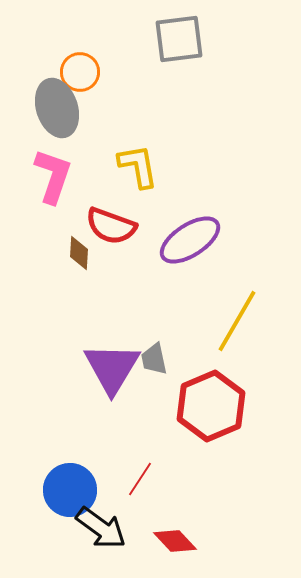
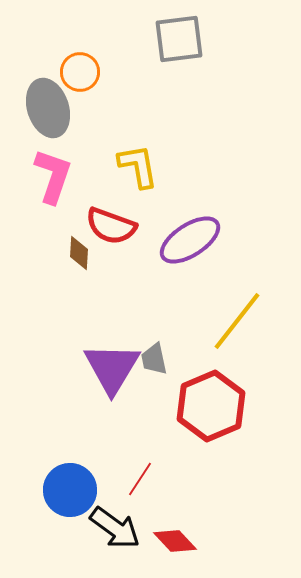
gray ellipse: moved 9 px left
yellow line: rotated 8 degrees clockwise
black arrow: moved 14 px right
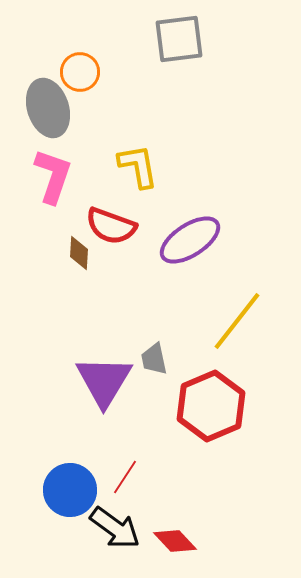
purple triangle: moved 8 px left, 13 px down
red line: moved 15 px left, 2 px up
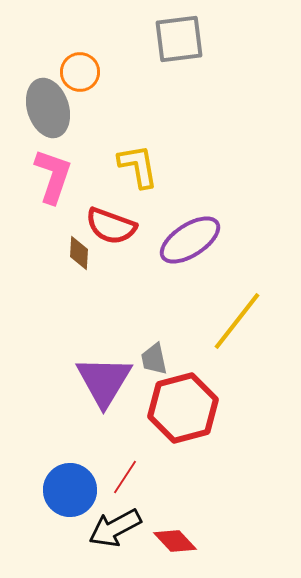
red hexagon: moved 28 px left, 2 px down; rotated 8 degrees clockwise
black arrow: rotated 116 degrees clockwise
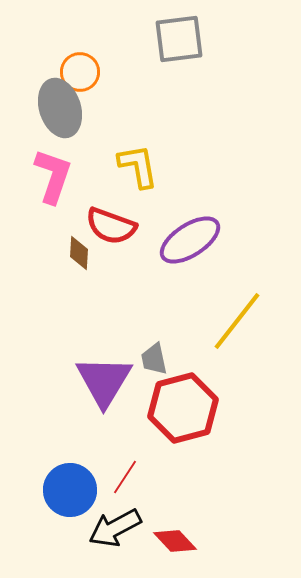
gray ellipse: moved 12 px right
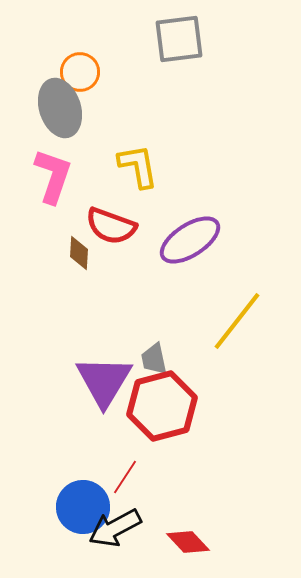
red hexagon: moved 21 px left, 2 px up
blue circle: moved 13 px right, 17 px down
red diamond: moved 13 px right, 1 px down
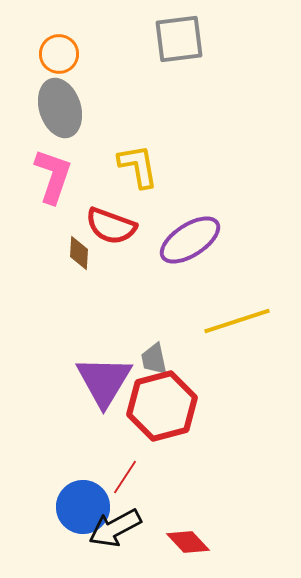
orange circle: moved 21 px left, 18 px up
yellow line: rotated 34 degrees clockwise
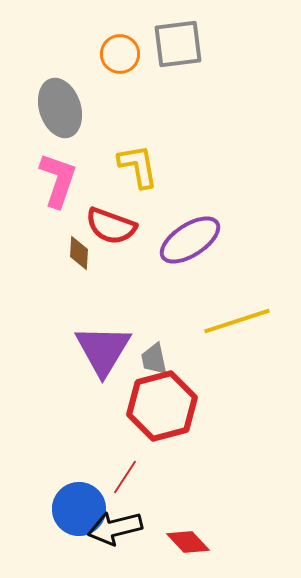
gray square: moved 1 px left, 5 px down
orange circle: moved 61 px right
pink L-shape: moved 5 px right, 4 px down
purple triangle: moved 1 px left, 31 px up
blue circle: moved 4 px left, 2 px down
black arrow: rotated 14 degrees clockwise
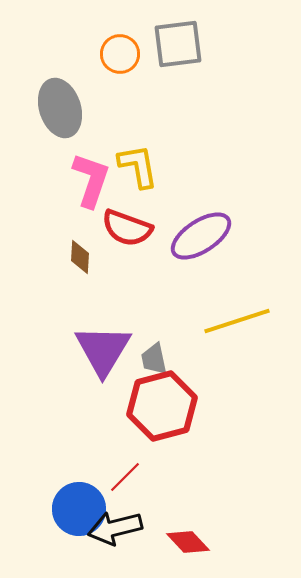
pink L-shape: moved 33 px right
red semicircle: moved 16 px right, 2 px down
purple ellipse: moved 11 px right, 4 px up
brown diamond: moved 1 px right, 4 px down
red line: rotated 12 degrees clockwise
